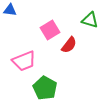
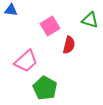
blue triangle: moved 1 px right
pink square: moved 4 px up
red semicircle: rotated 24 degrees counterclockwise
pink trapezoid: moved 2 px right; rotated 20 degrees counterclockwise
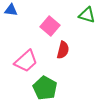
green triangle: moved 3 px left, 5 px up
pink square: rotated 18 degrees counterclockwise
red semicircle: moved 6 px left, 5 px down
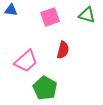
pink square: moved 9 px up; rotated 30 degrees clockwise
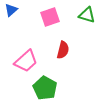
blue triangle: rotated 48 degrees counterclockwise
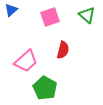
green triangle: rotated 24 degrees clockwise
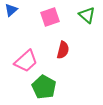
green pentagon: moved 1 px left, 1 px up
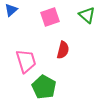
pink trapezoid: rotated 65 degrees counterclockwise
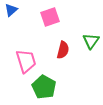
green triangle: moved 4 px right, 26 px down; rotated 24 degrees clockwise
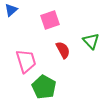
pink square: moved 3 px down
green triangle: rotated 18 degrees counterclockwise
red semicircle: rotated 42 degrees counterclockwise
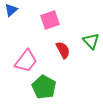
pink trapezoid: rotated 55 degrees clockwise
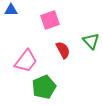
blue triangle: rotated 40 degrees clockwise
green pentagon: rotated 20 degrees clockwise
